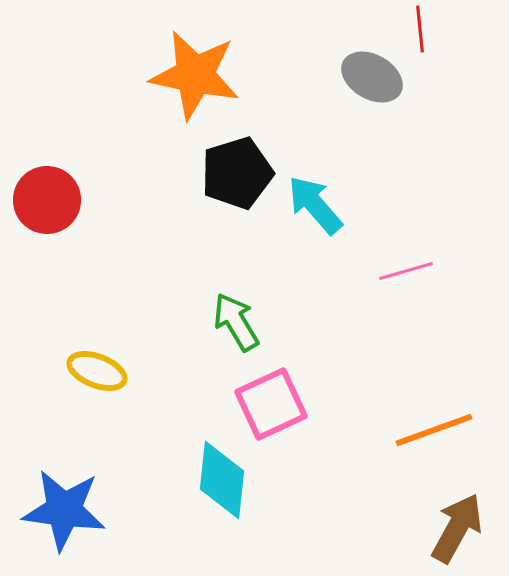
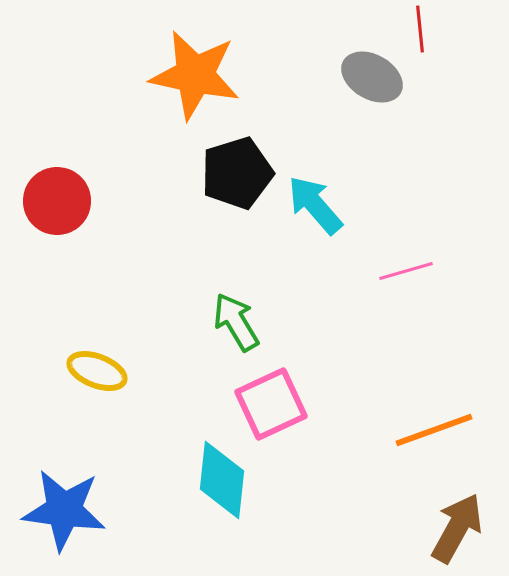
red circle: moved 10 px right, 1 px down
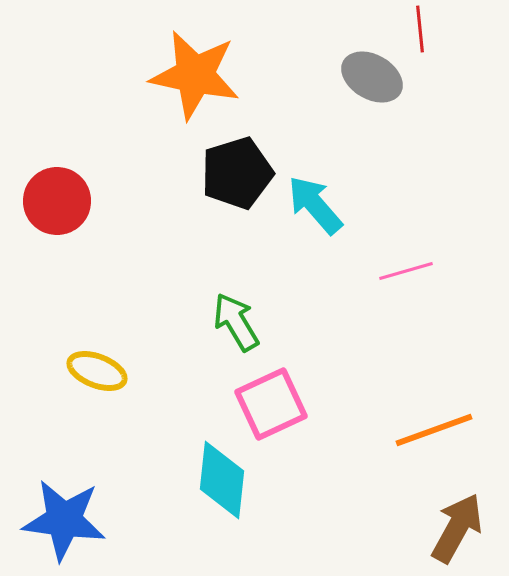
blue star: moved 10 px down
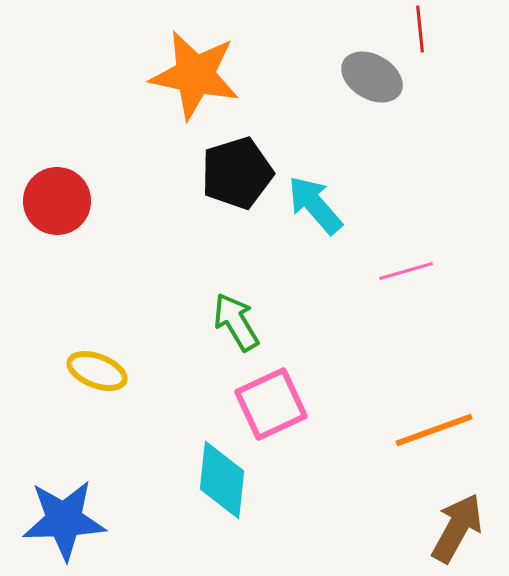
blue star: rotated 10 degrees counterclockwise
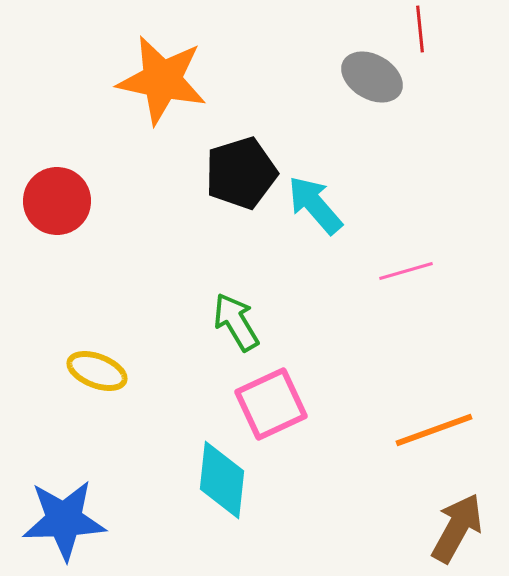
orange star: moved 33 px left, 5 px down
black pentagon: moved 4 px right
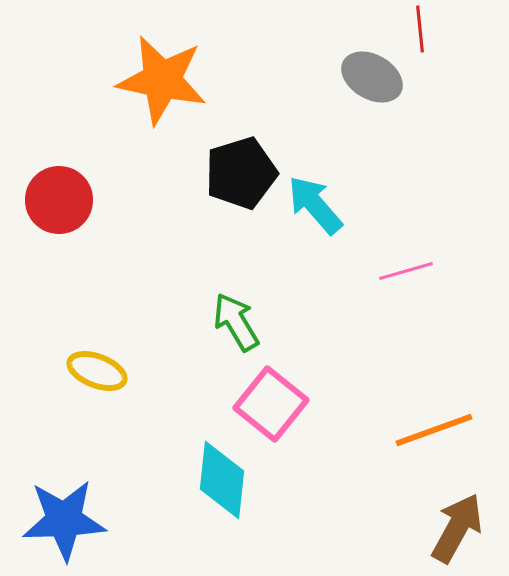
red circle: moved 2 px right, 1 px up
pink square: rotated 26 degrees counterclockwise
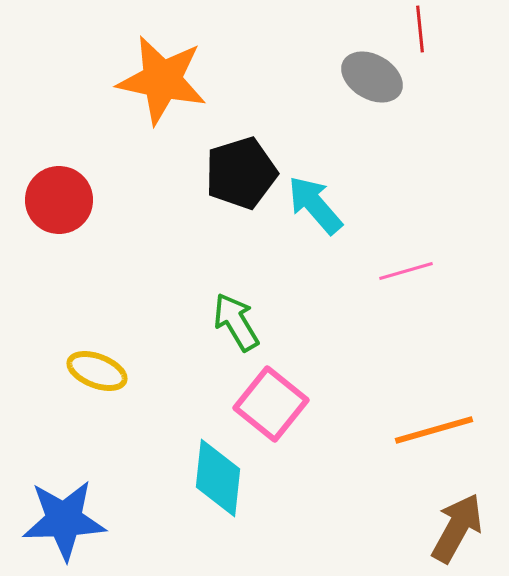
orange line: rotated 4 degrees clockwise
cyan diamond: moved 4 px left, 2 px up
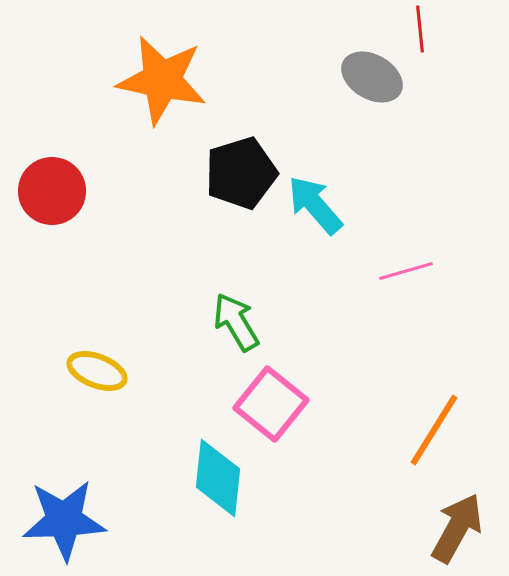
red circle: moved 7 px left, 9 px up
orange line: rotated 42 degrees counterclockwise
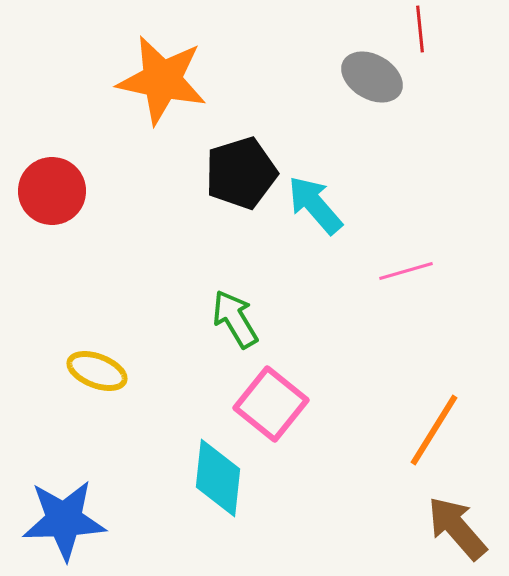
green arrow: moved 1 px left, 3 px up
brown arrow: rotated 70 degrees counterclockwise
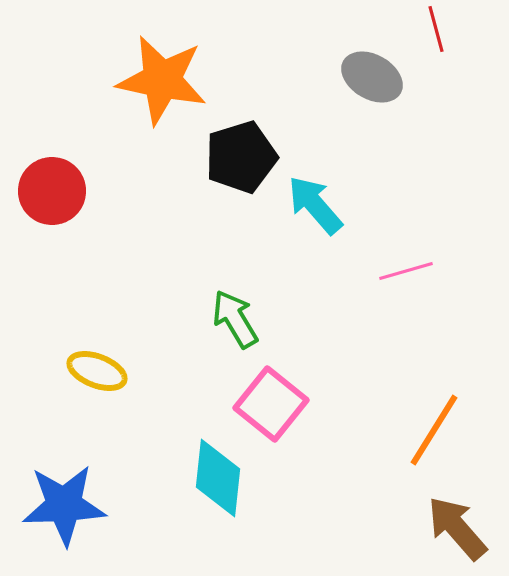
red line: moved 16 px right; rotated 9 degrees counterclockwise
black pentagon: moved 16 px up
blue star: moved 15 px up
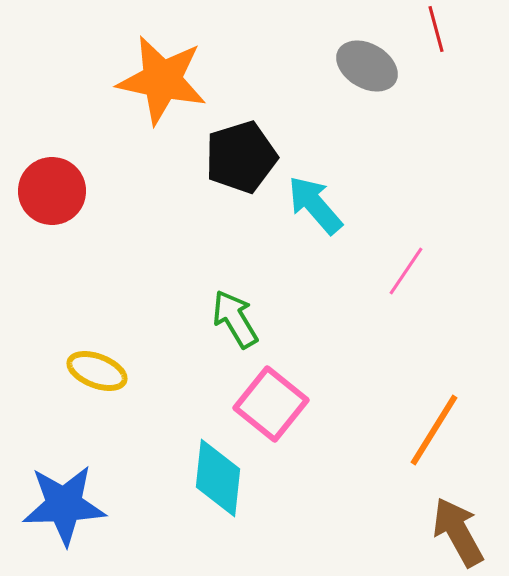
gray ellipse: moved 5 px left, 11 px up
pink line: rotated 40 degrees counterclockwise
brown arrow: moved 1 px right, 4 px down; rotated 12 degrees clockwise
